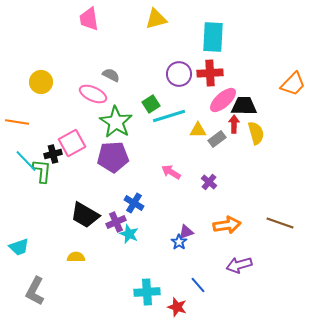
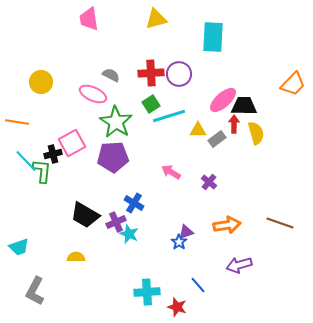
red cross at (210, 73): moved 59 px left
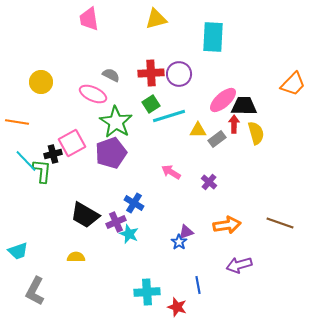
purple pentagon at (113, 157): moved 2 px left, 4 px up; rotated 16 degrees counterclockwise
cyan trapezoid at (19, 247): moved 1 px left, 4 px down
blue line at (198, 285): rotated 30 degrees clockwise
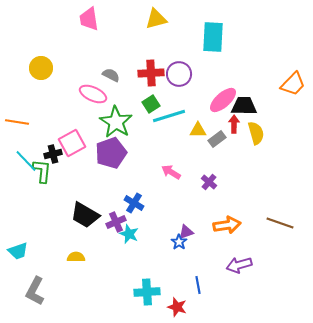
yellow circle at (41, 82): moved 14 px up
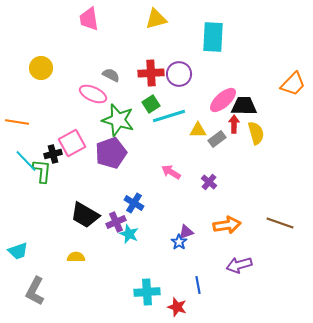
green star at (116, 122): moved 2 px right, 2 px up; rotated 16 degrees counterclockwise
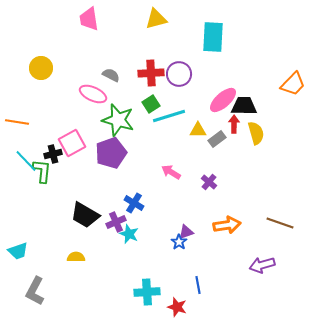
purple arrow at (239, 265): moved 23 px right
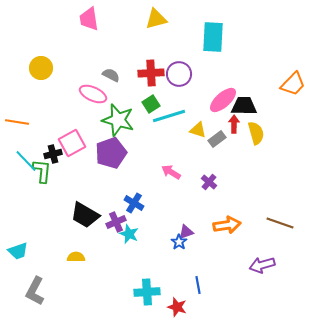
yellow triangle at (198, 130): rotated 18 degrees clockwise
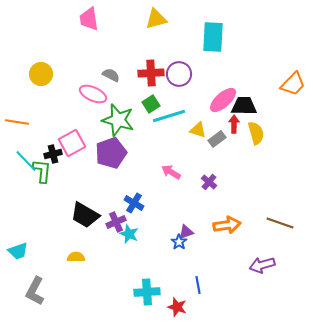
yellow circle at (41, 68): moved 6 px down
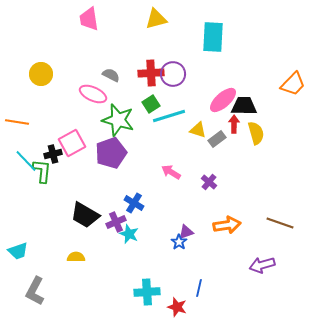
purple circle at (179, 74): moved 6 px left
blue line at (198, 285): moved 1 px right, 3 px down; rotated 24 degrees clockwise
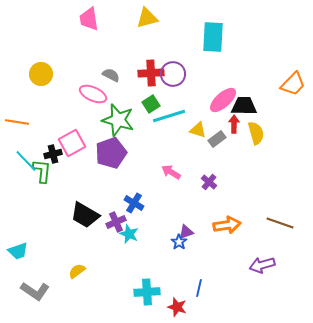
yellow triangle at (156, 19): moved 9 px left, 1 px up
yellow semicircle at (76, 257): moved 1 px right, 14 px down; rotated 36 degrees counterclockwise
gray L-shape at (35, 291): rotated 84 degrees counterclockwise
